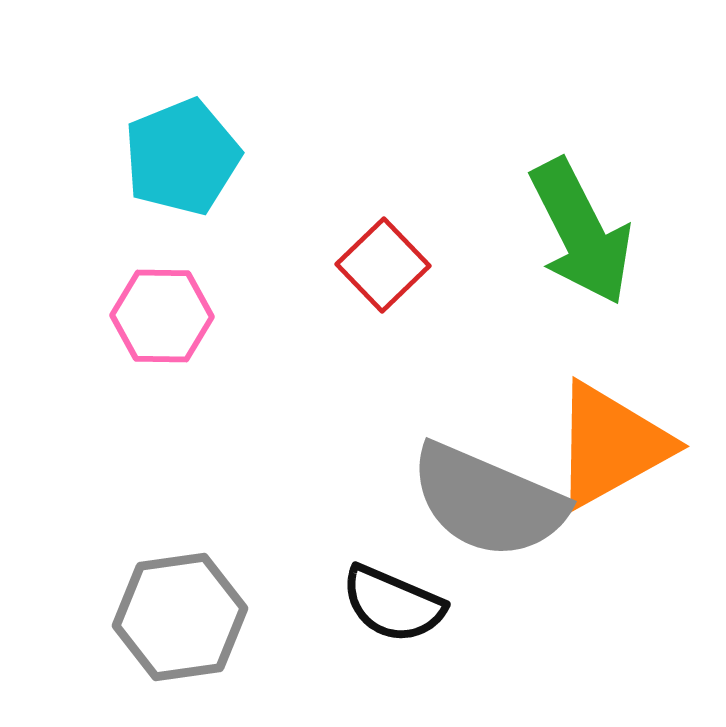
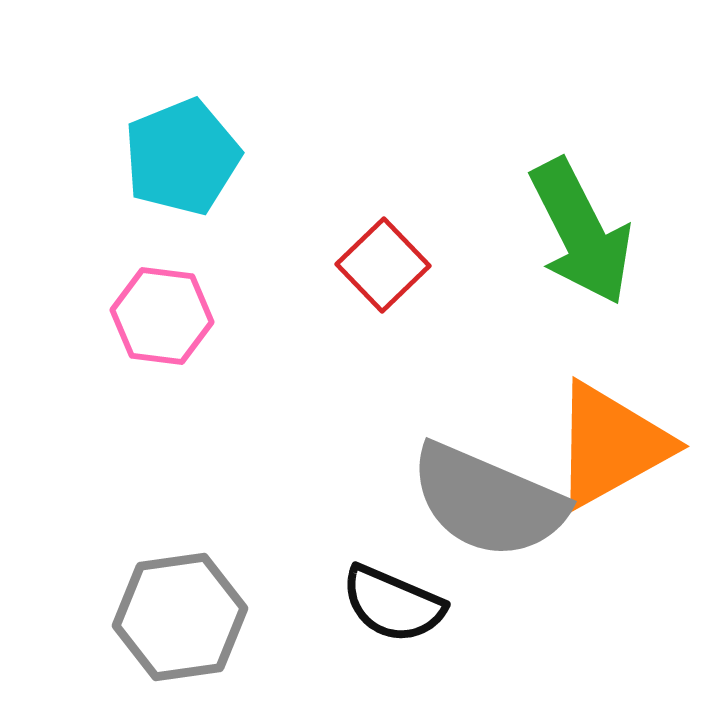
pink hexagon: rotated 6 degrees clockwise
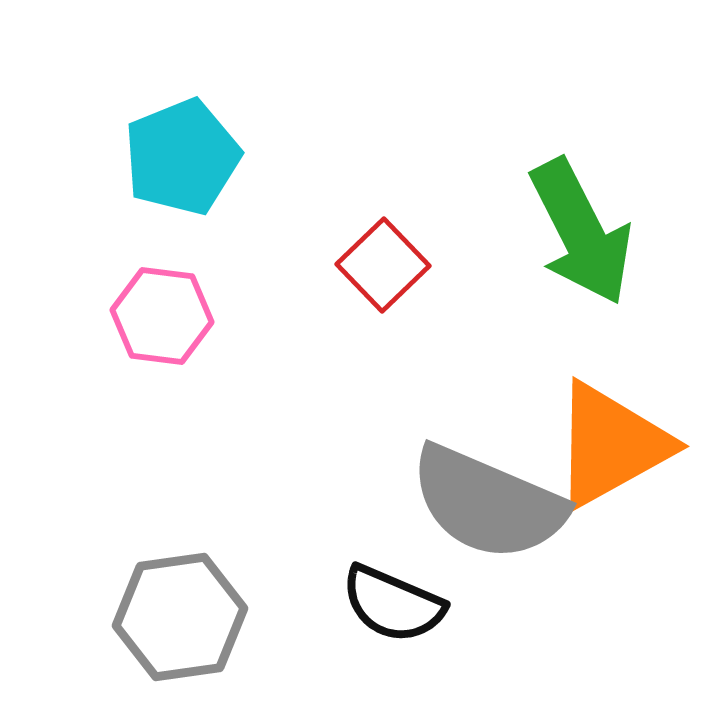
gray semicircle: moved 2 px down
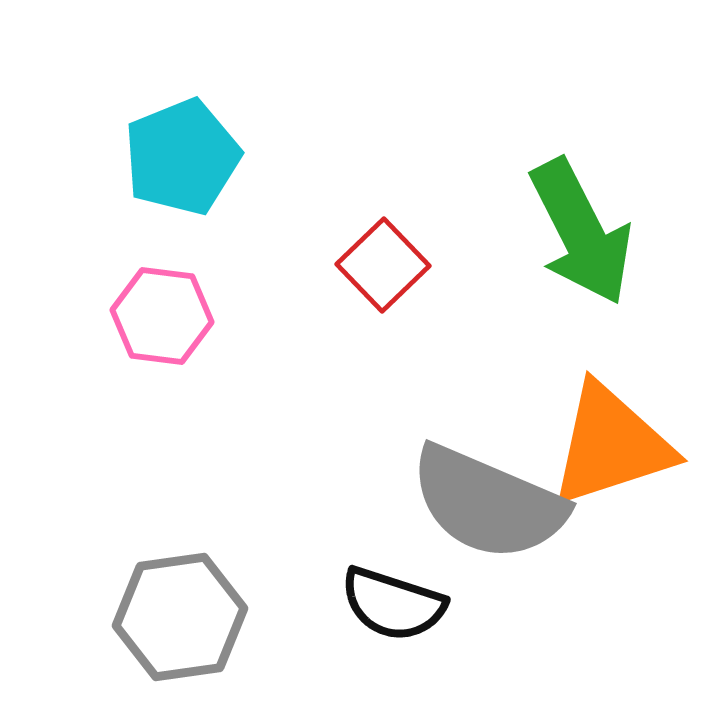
orange triangle: rotated 11 degrees clockwise
black semicircle: rotated 5 degrees counterclockwise
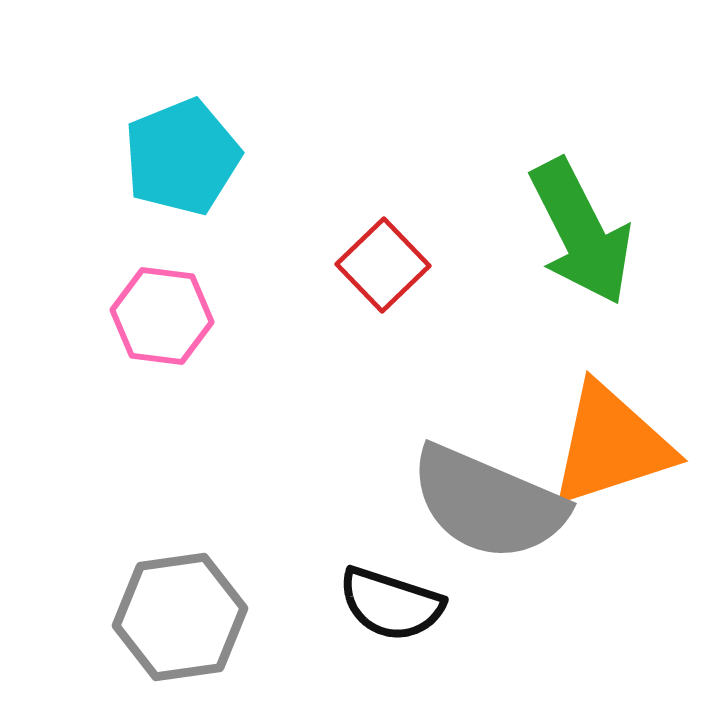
black semicircle: moved 2 px left
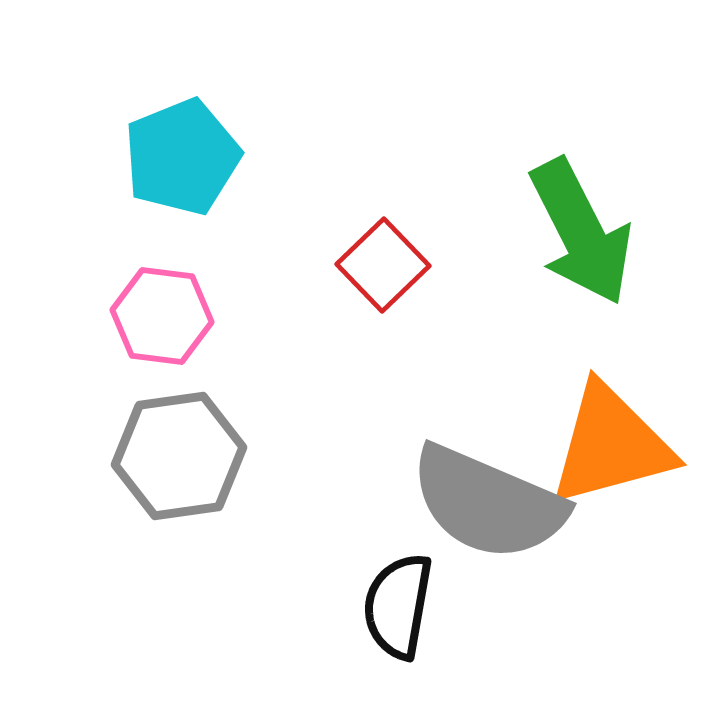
orange triangle: rotated 3 degrees clockwise
black semicircle: moved 7 px right, 2 px down; rotated 82 degrees clockwise
gray hexagon: moved 1 px left, 161 px up
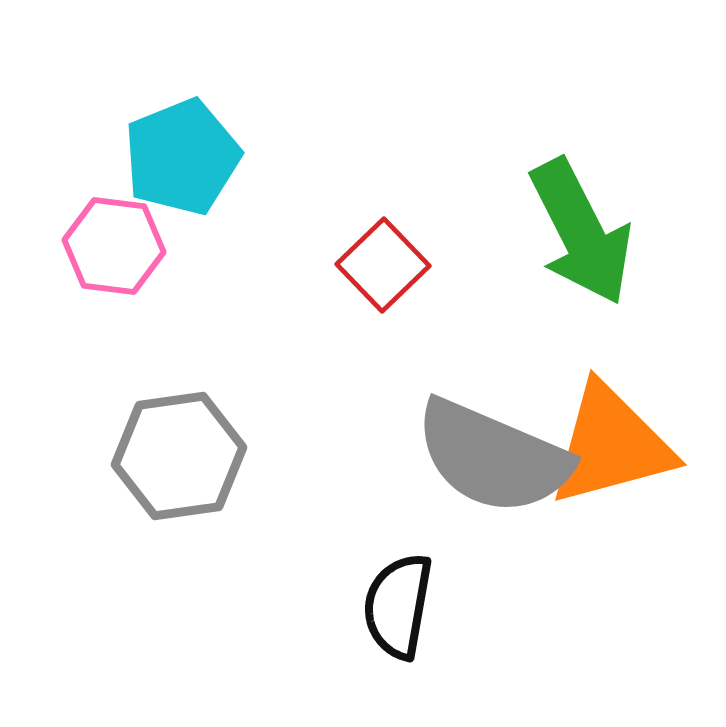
pink hexagon: moved 48 px left, 70 px up
gray semicircle: moved 5 px right, 46 px up
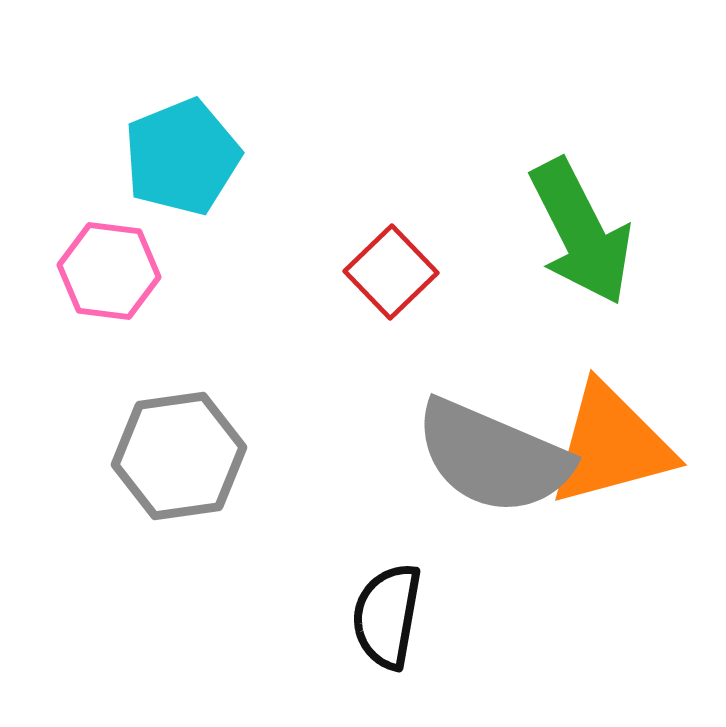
pink hexagon: moved 5 px left, 25 px down
red square: moved 8 px right, 7 px down
black semicircle: moved 11 px left, 10 px down
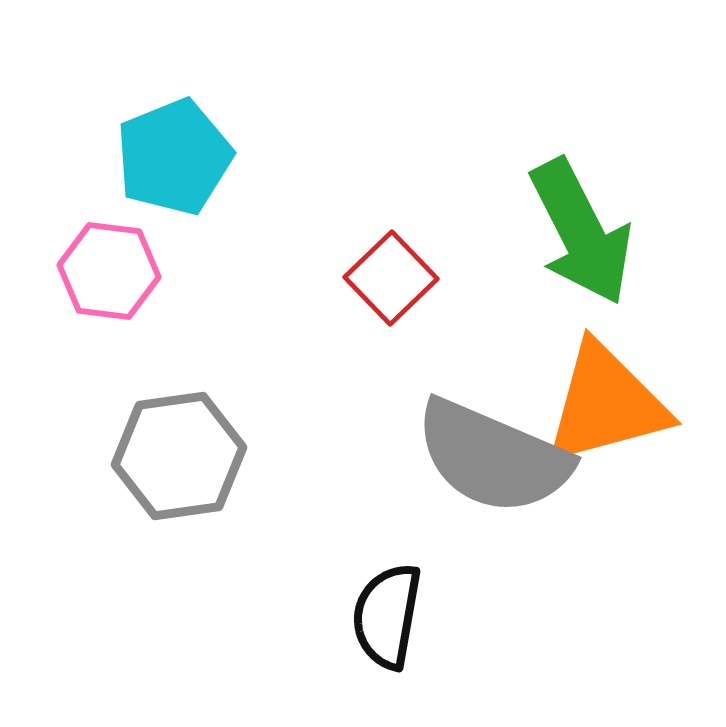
cyan pentagon: moved 8 px left
red square: moved 6 px down
orange triangle: moved 5 px left, 41 px up
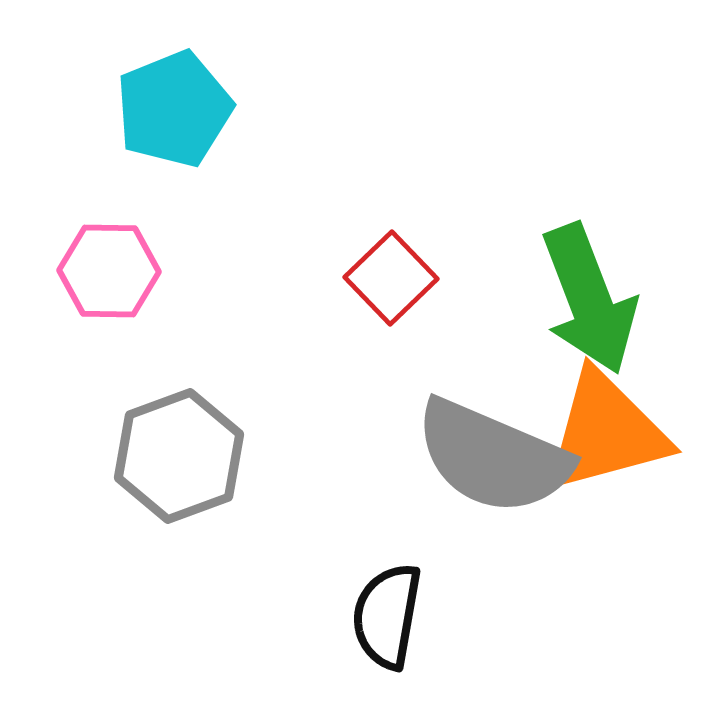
cyan pentagon: moved 48 px up
green arrow: moved 8 px right, 67 px down; rotated 6 degrees clockwise
pink hexagon: rotated 6 degrees counterclockwise
orange triangle: moved 28 px down
gray hexagon: rotated 12 degrees counterclockwise
